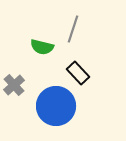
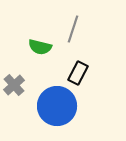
green semicircle: moved 2 px left
black rectangle: rotated 70 degrees clockwise
blue circle: moved 1 px right
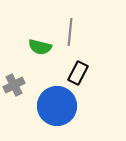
gray line: moved 3 px left, 3 px down; rotated 12 degrees counterclockwise
gray cross: rotated 15 degrees clockwise
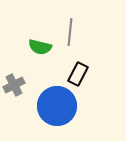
black rectangle: moved 1 px down
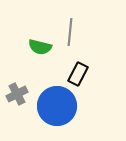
gray cross: moved 3 px right, 9 px down
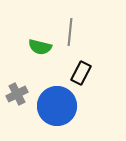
black rectangle: moved 3 px right, 1 px up
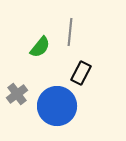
green semicircle: rotated 65 degrees counterclockwise
gray cross: rotated 10 degrees counterclockwise
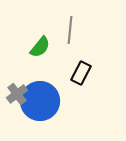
gray line: moved 2 px up
blue circle: moved 17 px left, 5 px up
